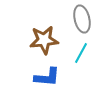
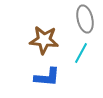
gray ellipse: moved 3 px right
brown star: rotated 12 degrees clockwise
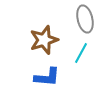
brown star: rotated 24 degrees counterclockwise
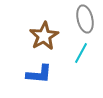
brown star: moved 4 px up; rotated 12 degrees counterclockwise
blue L-shape: moved 8 px left, 3 px up
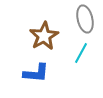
blue L-shape: moved 3 px left, 1 px up
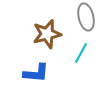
gray ellipse: moved 1 px right, 2 px up
brown star: moved 3 px right, 2 px up; rotated 16 degrees clockwise
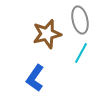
gray ellipse: moved 6 px left, 3 px down
blue L-shape: moved 1 px left, 5 px down; rotated 120 degrees clockwise
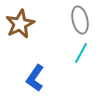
brown star: moved 27 px left, 10 px up; rotated 12 degrees counterclockwise
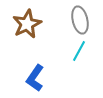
brown star: moved 7 px right
cyan line: moved 2 px left, 2 px up
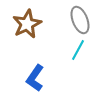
gray ellipse: rotated 8 degrees counterclockwise
cyan line: moved 1 px left, 1 px up
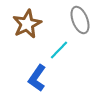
cyan line: moved 19 px left; rotated 15 degrees clockwise
blue L-shape: moved 2 px right
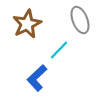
blue L-shape: rotated 12 degrees clockwise
